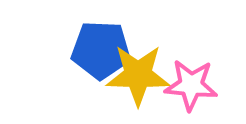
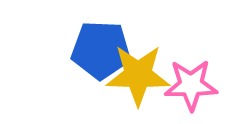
pink star: rotated 6 degrees counterclockwise
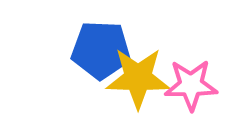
yellow star: moved 3 px down
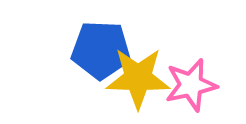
pink star: rotated 12 degrees counterclockwise
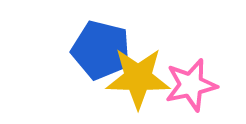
blue pentagon: rotated 12 degrees clockwise
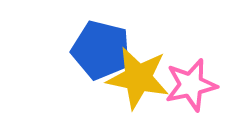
yellow star: rotated 10 degrees clockwise
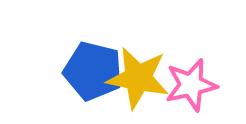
blue pentagon: moved 8 px left, 21 px down
